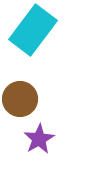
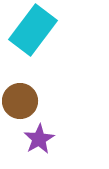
brown circle: moved 2 px down
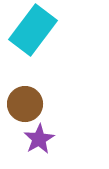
brown circle: moved 5 px right, 3 px down
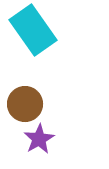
cyan rectangle: rotated 72 degrees counterclockwise
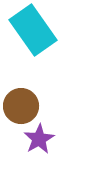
brown circle: moved 4 px left, 2 px down
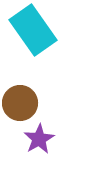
brown circle: moved 1 px left, 3 px up
